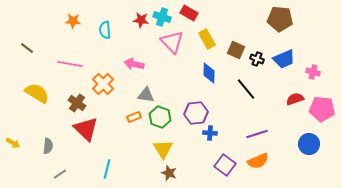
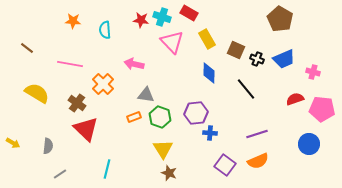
brown pentagon: rotated 25 degrees clockwise
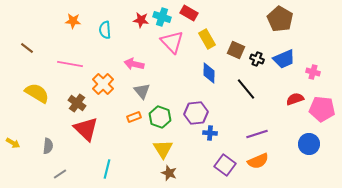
gray triangle: moved 4 px left, 4 px up; rotated 42 degrees clockwise
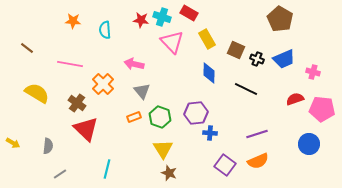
black line: rotated 25 degrees counterclockwise
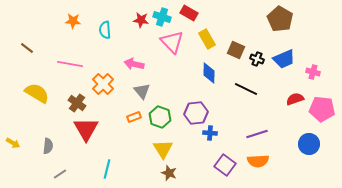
red triangle: rotated 16 degrees clockwise
orange semicircle: rotated 20 degrees clockwise
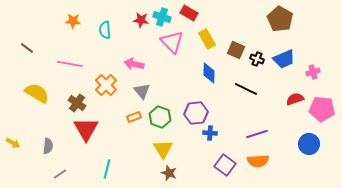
pink cross: rotated 32 degrees counterclockwise
orange cross: moved 3 px right, 1 px down
